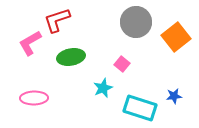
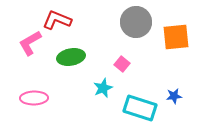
red L-shape: rotated 40 degrees clockwise
orange square: rotated 32 degrees clockwise
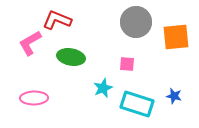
green ellipse: rotated 20 degrees clockwise
pink square: moved 5 px right; rotated 35 degrees counterclockwise
blue star: rotated 21 degrees clockwise
cyan rectangle: moved 3 px left, 4 px up
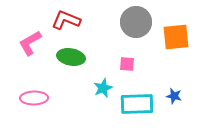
red L-shape: moved 9 px right
cyan rectangle: rotated 20 degrees counterclockwise
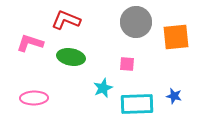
pink L-shape: rotated 48 degrees clockwise
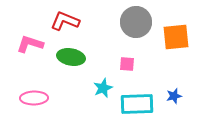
red L-shape: moved 1 px left, 1 px down
pink L-shape: moved 1 px down
blue star: rotated 28 degrees counterclockwise
